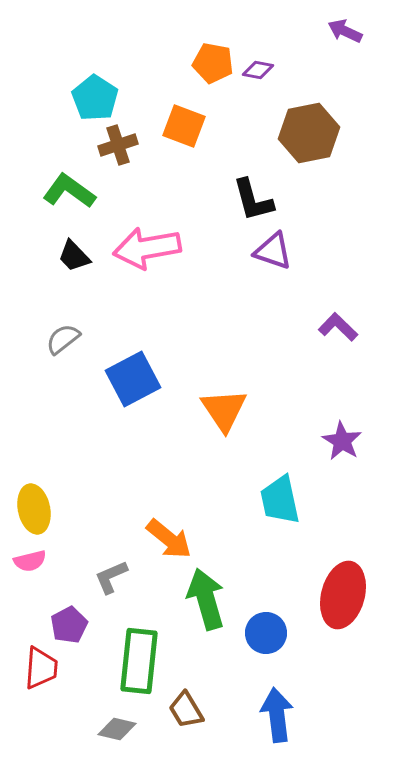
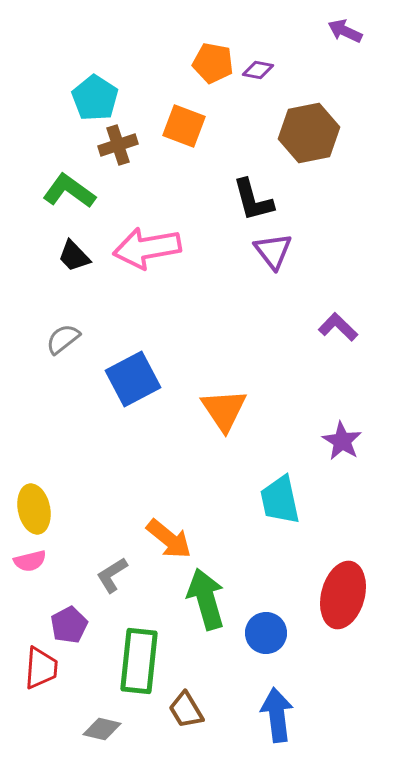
purple triangle: rotated 33 degrees clockwise
gray L-shape: moved 1 px right, 2 px up; rotated 9 degrees counterclockwise
gray diamond: moved 15 px left
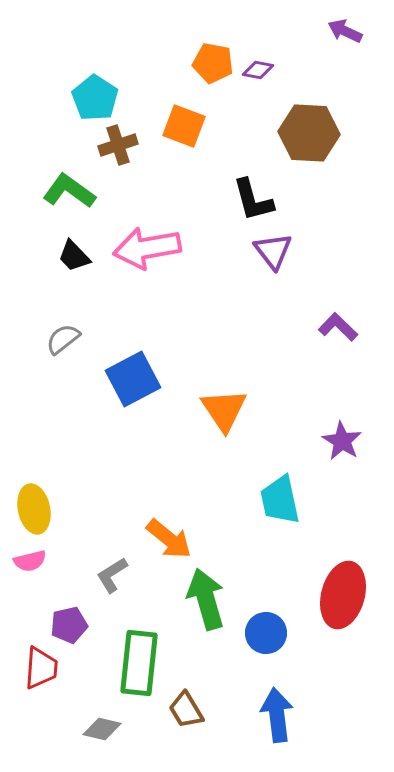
brown hexagon: rotated 14 degrees clockwise
purple pentagon: rotated 15 degrees clockwise
green rectangle: moved 2 px down
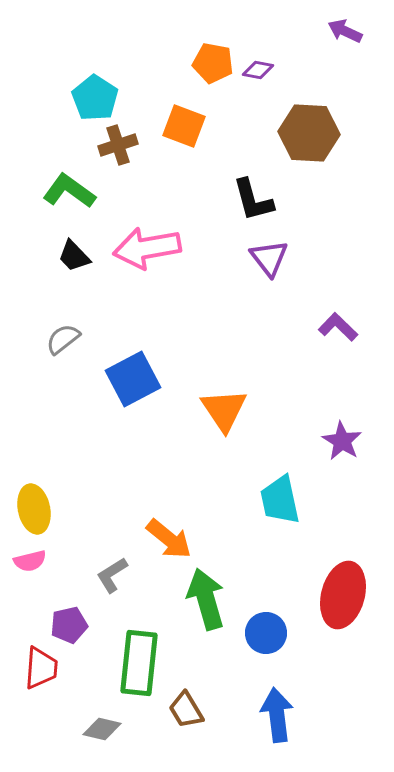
purple triangle: moved 4 px left, 7 px down
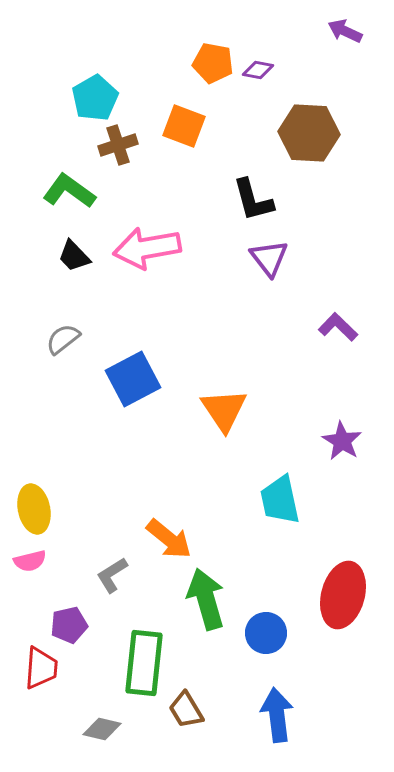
cyan pentagon: rotated 9 degrees clockwise
green rectangle: moved 5 px right
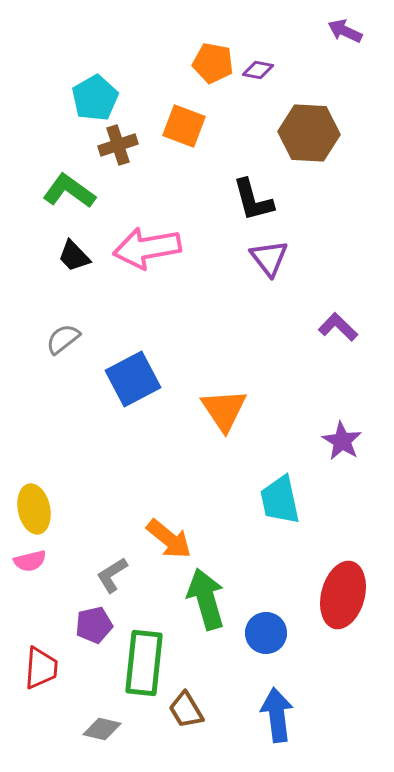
purple pentagon: moved 25 px right
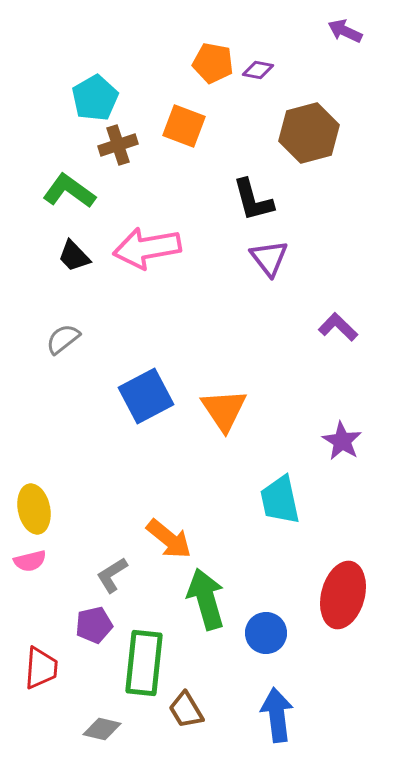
brown hexagon: rotated 18 degrees counterclockwise
blue square: moved 13 px right, 17 px down
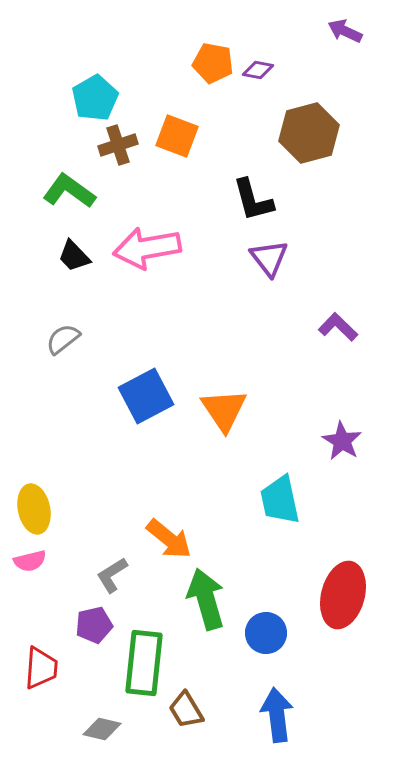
orange square: moved 7 px left, 10 px down
